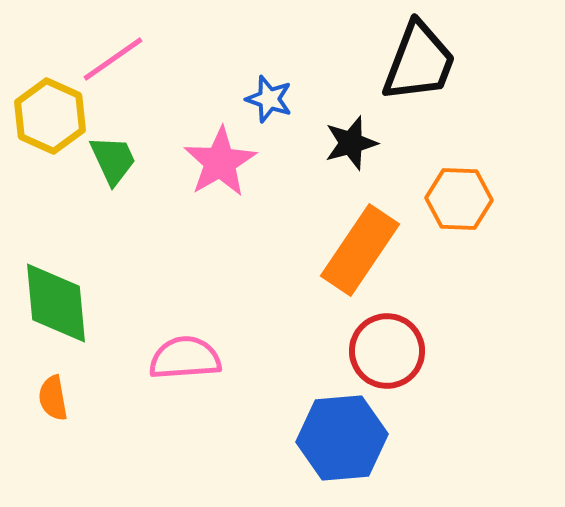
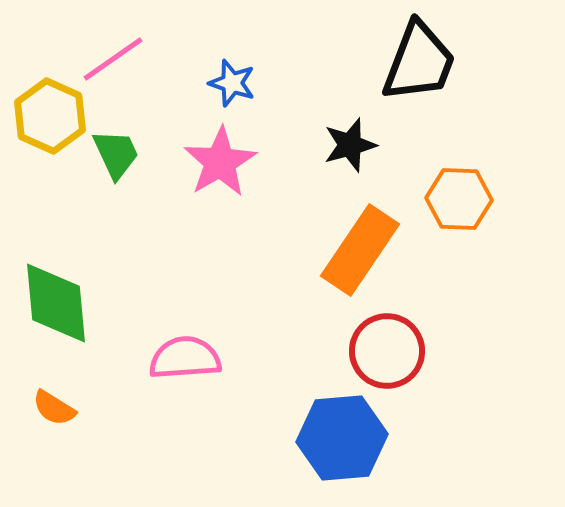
blue star: moved 37 px left, 16 px up
black star: moved 1 px left, 2 px down
green trapezoid: moved 3 px right, 6 px up
orange semicircle: moved 1 px right, 10 px down; rotated 48 degrees counterclockwise
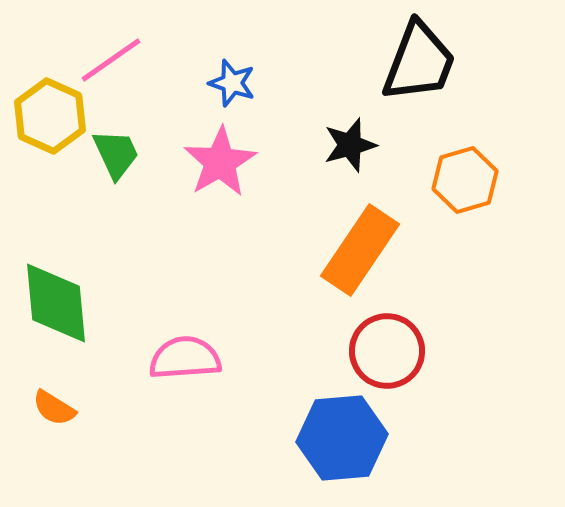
pink line: moved 2 px left, 1 px down
orange hexagon: moved 6 px right, 19 px up; rotated 18 degrees counterclockwise
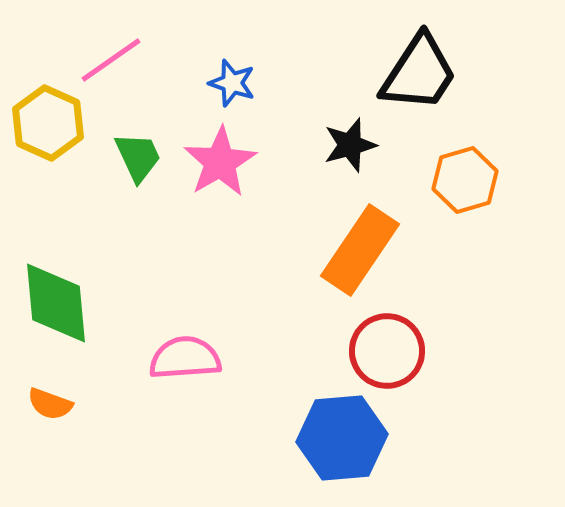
black trapezoid: moved 11 px down; rotated 12 degrees clockwise
yellow hexagon: moved 2 px left, 7 px down
green trapezoid: moved 22 px right, 3 px down
orange semicircle: moved 4 px left, 4 px up; rotated 12 degrees counterclockwise
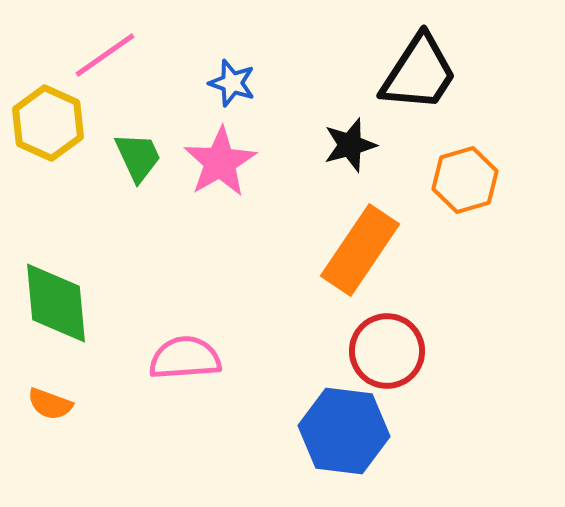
pink line: moved 6 px left, 5 px up
blue hexagon: moved 2 px right, 7 px up; rotated 12 degrees clockwise
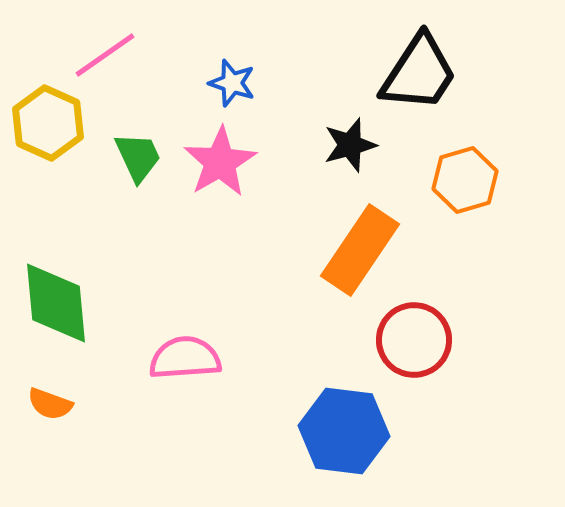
red circle: moved 27 px right, 11 px up
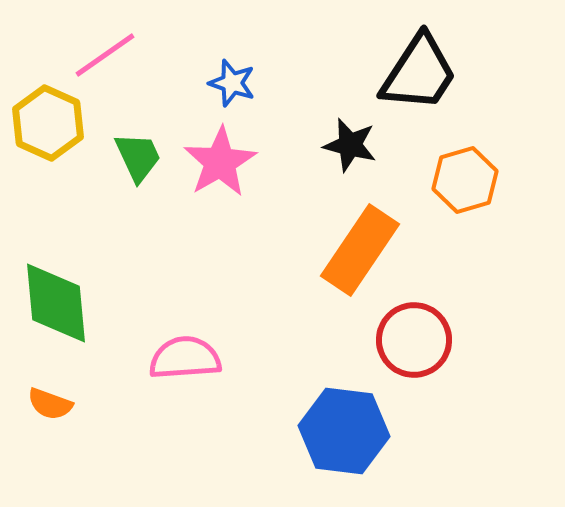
black star: rotated 30 degrees clockwise
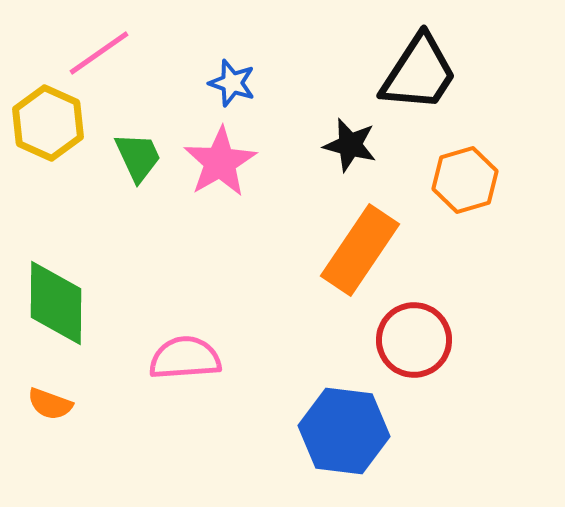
pink line: moved 6 px left, 2 px up
green diamond: rotated 6 degrees clockwise
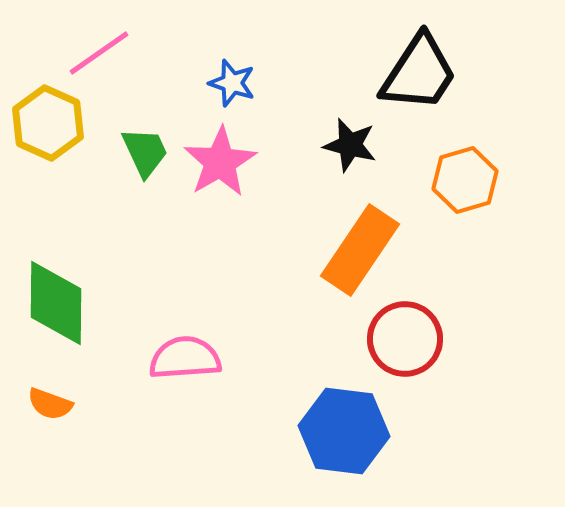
green trapezoid: moved 7 px right, 5 px up
red circle: moved 9 px left, 1 px up
